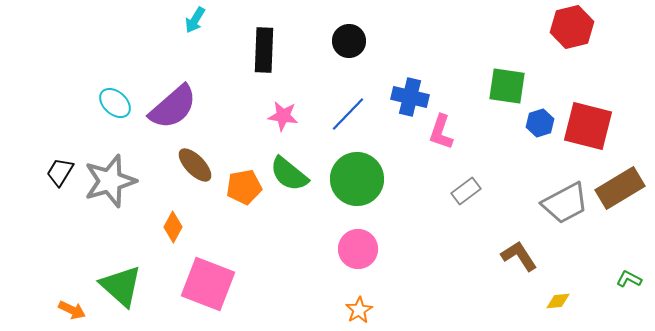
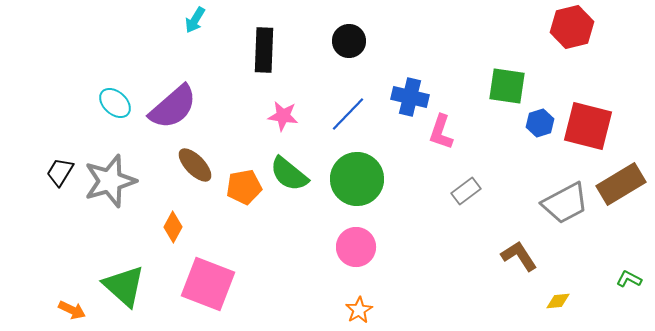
brown rectangle: moved 1 px right, 4 px up
pink circle: moved 2 px left, 2 px up
green triangle: moved 3 px right
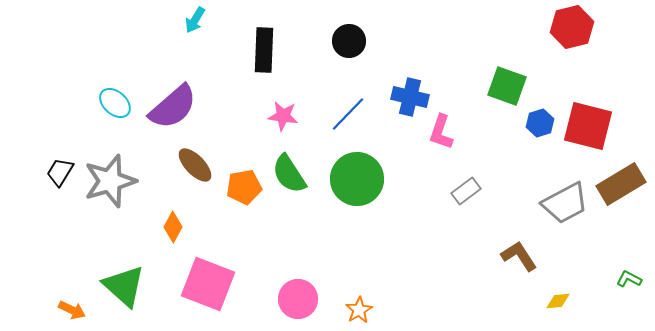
green square: rotated 12 degrees clockwise
green semicircle: rotated 18 degrees clockwise
pink circle: moved 58 px left, 52 px down
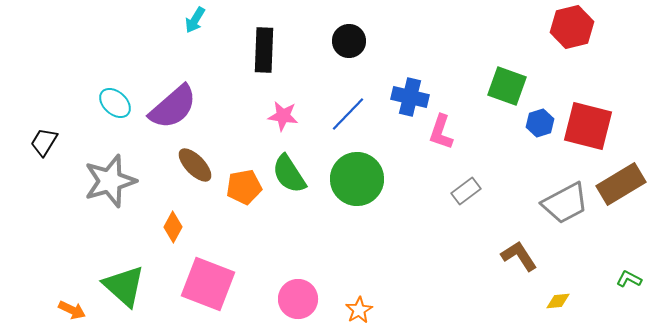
black trapezoid: moved 16 px left, 30 px up
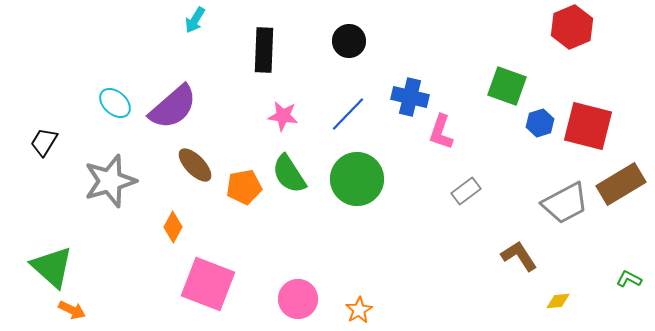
red hexagon: rotated 9 degrees counterclockwise
green triangle: moved 72 px left, 19 px up
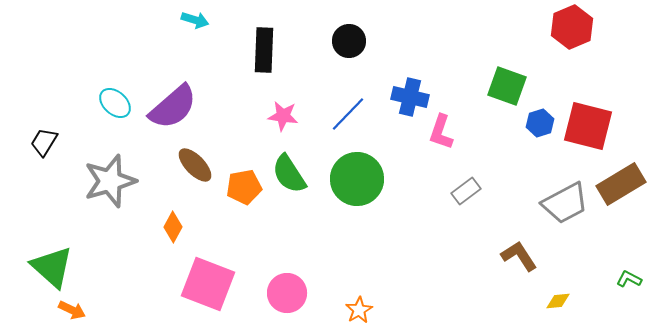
cyan arrow: rotated 104 degrees counterclockwise
pink circle: moved 11 px left, 6 px up
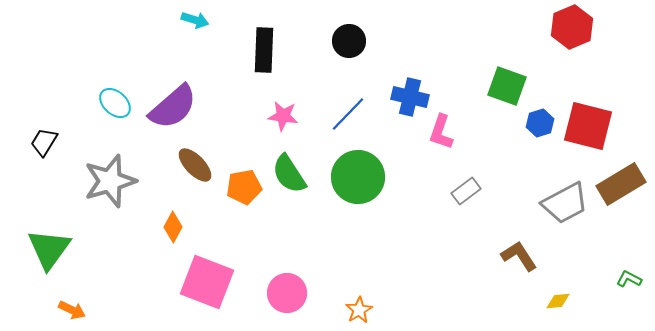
green circle: moved 1 px right, 2 px up
green triangle: moved 3 px left, 18 px up; rotated 24 degrees clockwise
pink square: moved 1 px left, 2 px up
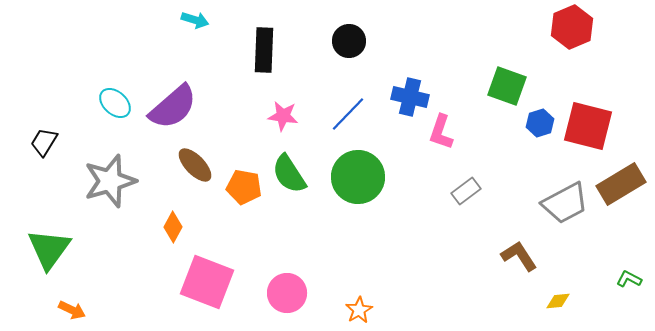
orange pentagon: rotated 20 degrees clockwise
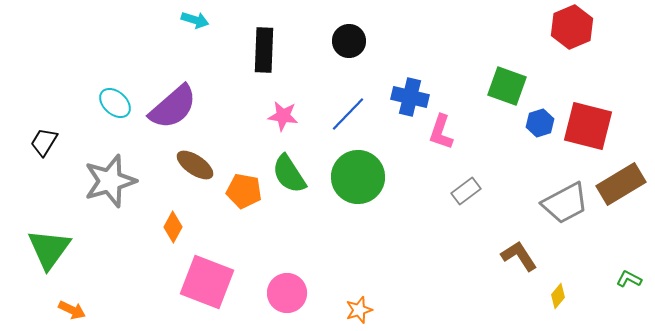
brown ellipse: rotated 12 degrees counterclockwise
orange pentagon: moved 4 px down
yellow diamond: moved 5 px up; rotated 45 degrees counterclockwise
orange star: rotated 12 degrees clockwise
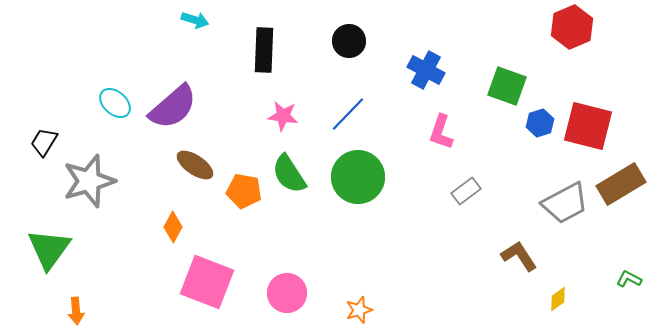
blue cross: moved 16 px right, 27 px up; rotated 15 degrees clockwise
gray star: moved 21 px left
yellow diamond: moved 3 px down; rotated 15 degrees clockwise
orange arrow: moved 4 px right, 1 px down; rotated 60 degrees clockwise
